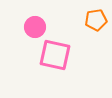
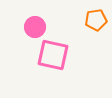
pink square: moved 2 px left
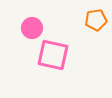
pink circle: moved 3 px left, 1 px down
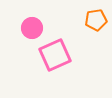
pink square: moved 2 px right; rotated 36 degrees counterclockwise
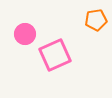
pink circle: moved 7 px left, 6 px down
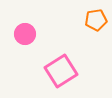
pink square: moved 6 px right, 16 px down; rotated 8 degrees counterclockwise
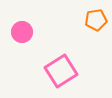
pink circle: moved 3 px left, 2 px up
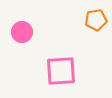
pink square: rotated 28 degrees clockwise
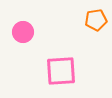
pink circle: moved 1 px right
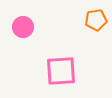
pink circle: moved 5 px up
